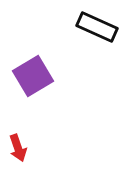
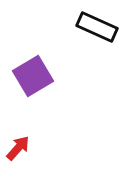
red arrow: rotated 120 degrees counterclockwise
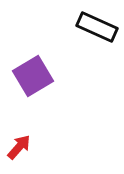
red arrow: moved 1 px right, 1 px up
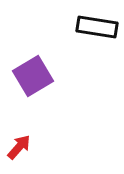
black rectangle: rotated 15 degrees counterclockwise
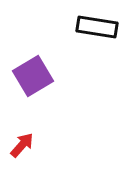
red arrow: moved 3 px right, 2 px up
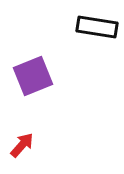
purple square: rotated 9 degrees clockwise
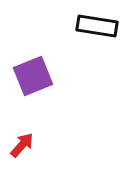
black rectangle: moved 1 px up
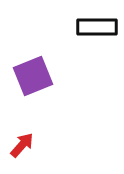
black rectangle: moved 1 px down; rotated 9 degrees counterclockwise
